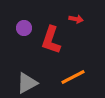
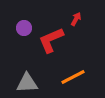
red arrow: rotated 72 degrees counterclockwise
red L-shape: rotated 48 degrees clockwise
gray triangle: rotated 25 degrees clockwise
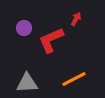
orange line: moved 1 px right, 2 px down
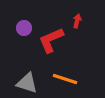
red arrow: moved 1 px right, 2 px down; rotated 16 degrees counterclockwise
orange line: moved 9 px left; rotated 45 degrees clockwise
gray triangle: rotated 20 degrees clockwise
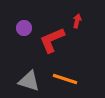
red L-shape: moved 1 px right
gray triangle: moved 2 px right, 2 px up
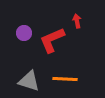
red arrow: rotated 24 degrees counterclockwise
purple circle: moved 5 px down
orange line: rotated 15 degrees counterclockwise
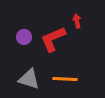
purple circle: moved 4 px down
red L-shape: moved 1 px right, 1 px up
gray triangle: moved 2 px up
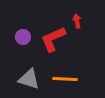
purple circle: moved 1 px left
